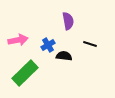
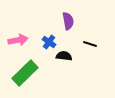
blue cross: moved 1 px right, 3 px up; rotated 24 degrees counterclockwise
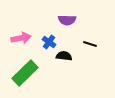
purple semicircle: moved 1 px left, 1 px up; rotated 102 degrees clockwise
pink arrow: moved 3 px right, 2 px up
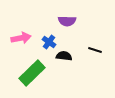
purple semicircle: moved 1 px down
black line: moved 5 px right, 6 px down
green rectangle: moved 7 px right
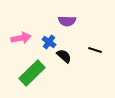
black semicircle: rotated 35 degrees clockwise
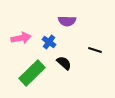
black semicircle: moved 7 px down
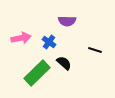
green rectangle: moved 5 px right
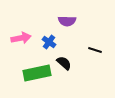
green rectangle: rotated 32 degrees clockwise
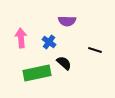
pink arrow: rotated 84 degrees counterclockwise
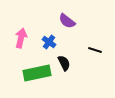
purple semicircle: rotated 36 degrees clockwise
pink arrow: rotated 18 degrees clockwise
black semicircle: rotated 21 degrees clockwise
